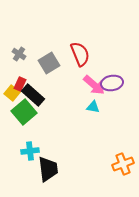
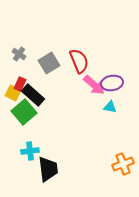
red semicircle: moved 1 px left, 7 px down
yellow square: moved 1 px right; rotated 14 degrees counterclockwise
cyan triangle: moved 17 px right
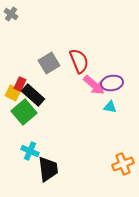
gray cross: moved 8 px left, 40 px up
cyan cross: rotated 30 degrees clockwise
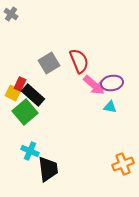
green square: moved 1 px right
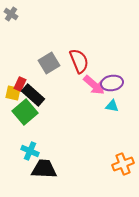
yellow square: rotated 14 degrees counterclockwise
cyan triangle: moved 2 px right, 1 px up
black trapezoid: moved 4 px left; rotated 80 degrees counterclockwise
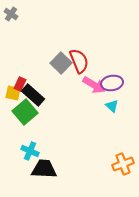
gray square: moved 12 px right; rotated 15 degrees counterclockwise
pink arrow: rotated 10 degrees counterclockwise
cyan triangle: rotated 32 degrees clockwise
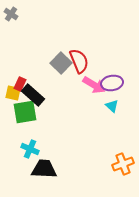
green square: rotated 30 degrees clockwise
cyan cross: moved 2 px up
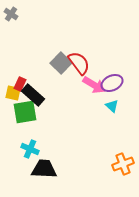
red semicircle: moved 2 px down; rotated 15 degrees counterclockwise
purple ellipse: rotated 15 degrees counterclockwise
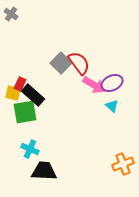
black trapezoid: moved 2 px down
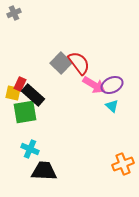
gray cross: moved 3 px right, 1 px up; rotated 32 degrees clockwise
purple ellipse: moved 2 px down
